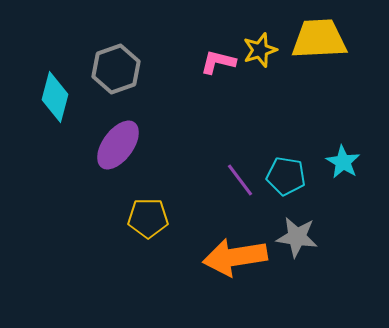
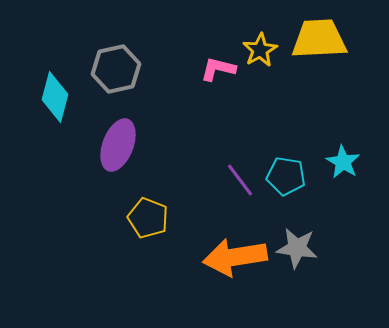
yellow star: rotated 12 degrees counterclockwise
pink L-shape: moved 7 px down
gray hexagon: rotated 6 degrees clockwise
purple ellipse: rotated 15 degrees counterclockwise
yellow pentagon: rotated 21 degrees clockwise
gray star: moved 11 px down
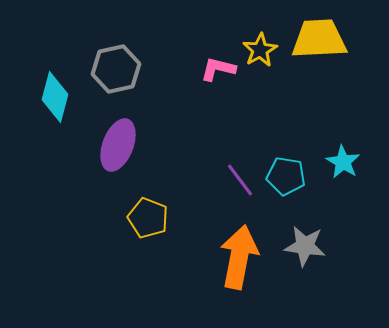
gray star: moved 8 px right, 2 px up
orange arrow: moved 4 px right; rotated 110 degrees clockwise
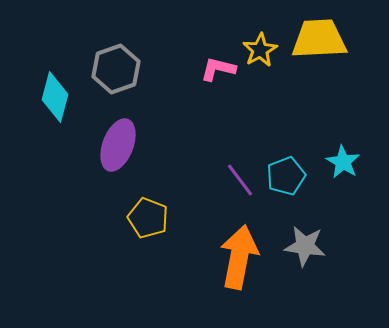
gray hexagon: rotated 6 degrees counterclockwise
cyan pentagon: rotated 30 degrees counterclockwise
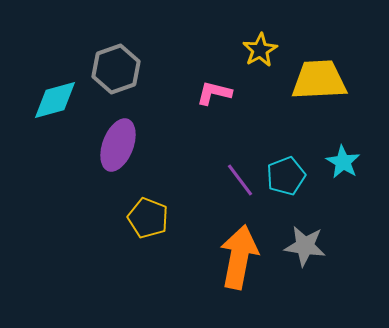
yellow trapezoid: moved 41 px down
pink L-shape: moved 4 px left, 24 px down
cyan diamond: moved 3 px down; rotated 60 degrees clockwise
